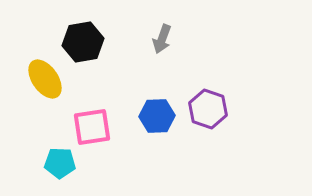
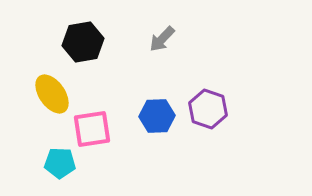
gray arrow: rotated 24 degrees clockwise
yellow ellipse: moved 7 px right, 15 px down
pink square: moved 2 px down
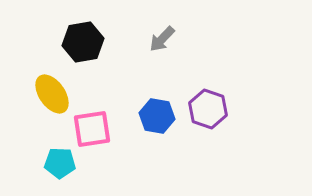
blue hexagon: rotated 12 degrees clockwise
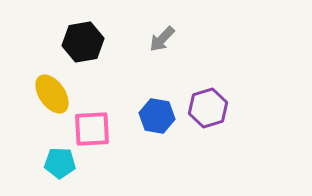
purple hexagon: moved 1 px up; rotated 24 degrees clockwise
pink square: rotated 6 degrees clockwise
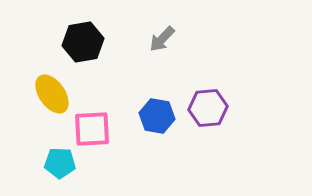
purple hexagon: rotated 12 degrees clockwise
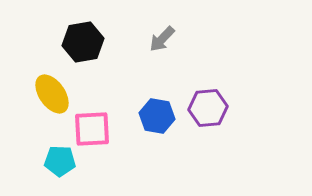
cyan pentagon: moved 2 px up
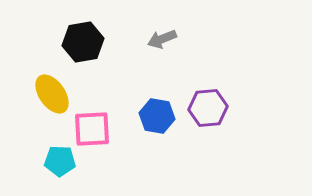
gray arrow: rotated 24 degrees clockwise
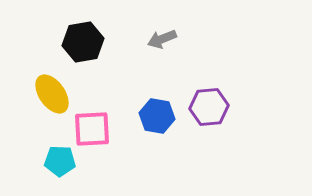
purple hexagon: moved 1 px right, 1 px up
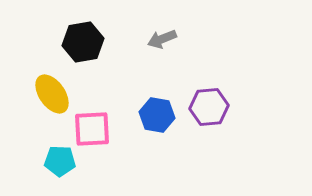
blue hexagon: moved 1 px up
